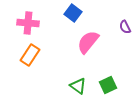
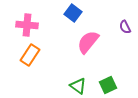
pink cross: moved 1 px left, 2 px down
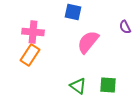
blue square: moved 1 px up; rotated 24 degrees counterclockwise
pink cross: moved 6 px right, 7 px down
green square: rotated 30 degrees clockwise
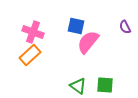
blue square: moved 3 px right, 14 px down
pink cross: rotated 15 degrees clockwise
orange rectangle: rotated 15 degrees clockwise
green square: moved 3 px left
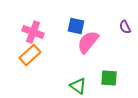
green square: moved 4 px right, 7 px up
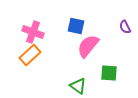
pink semicircle: moved 4 px down
green square: moved 5 px up
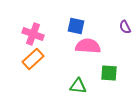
pink cross: moved 2 px down
pink semicircle: rotated 55 degrees clockwise
orange rectangle: moved 3 px right, 4 px down
green triangle: rotated 30 degrees counterclockwise
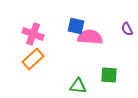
purple semicircle: moved 2 px right, 2 px down
pink semicircle: moved 2 px right, 9 px up
green square: moved 2 px down
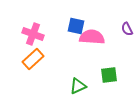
pink semicircle: moved 2 px right
green square: rotated 12 degrees counterclockwise
green triangle: rotated 30 degrees counterclockwise
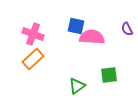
green triangle: moved 1 px left; rotated 12 degrees counterclockwise
